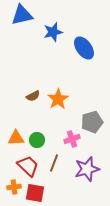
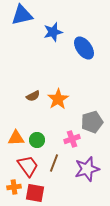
red trapezoid: rotated 10 degrees clockwise
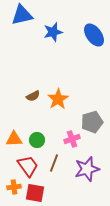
blue ellipse: moved 10 px right, 13 px up
orange triangle: moved 2 px left, 1 px down
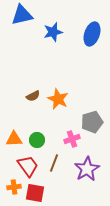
blue ellipse: moved 2 px left, 1 px up; rotated 55 degrees clockwise
orange star: rotated 15 degrees counterclockwise
purple star: rotated 15 degrees counterclockwise
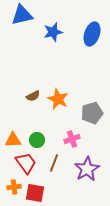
gray pentagon: moved 9 px up
orange triangle: moved 1 px left, 1 px down
red trapezoid: moved 2 px left, 3 px up
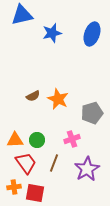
blue star: moved 1 px left, 1 px down
orange triangle: moved 2 px right
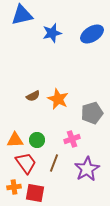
blue ellipse: rotated 40 degrees clockwise
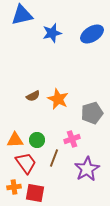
brown line: moved 5 px up
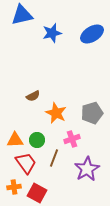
orange star: moved 2 px left, 14 px down
red square: moved 2 px right; rotated 18 degrees clockwise
